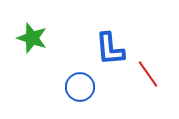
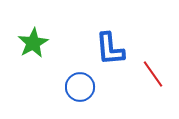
green star: moved 1 px right, 5 px down; rotated 24 degrees clockwise
red line: moved 5 px right
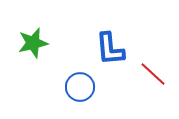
green star: rotated 16 degrees clockwise
red line: rotated 12 degrees counterclockwise
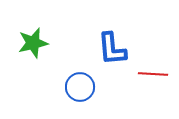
blue L-shape: moved 2 px right
red line: rotated 40 degrees counterclockwise
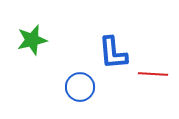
green star: moved 1 px left, 3 px up
blue L-shape: moved 1 px right, 4 px down
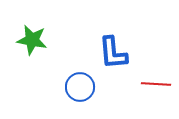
green star: rotated 24 degrees clockwise
red line: moved 3 px right, 10 px down
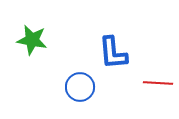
red line: moved 2 px right, 1 px up
